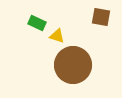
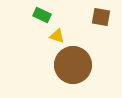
green rectangle: moved 5 px right, 8 px up
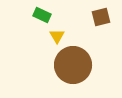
brown square: rotated 24 degrees counterclockwise
yellow triangle: rotated 42 degrees clockwise
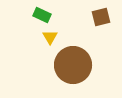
yellow triangle: moved 7 px left, 1 px down
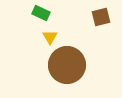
green rectangle: moved 1 px left, 2 px up
brown circle: moved 6 px left
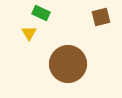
yellow triangle: moved 21 px left, 4 px up
brown circle: moved 1 px right, 1 px up
